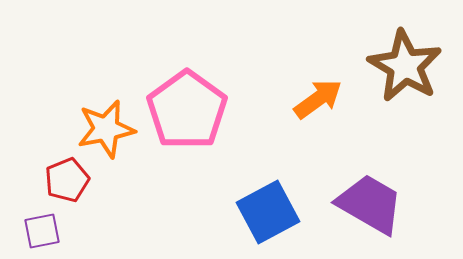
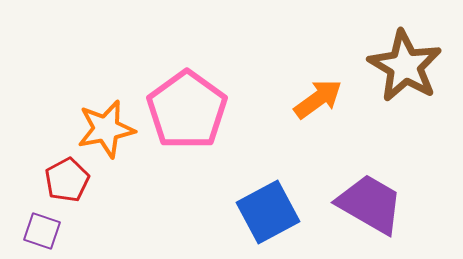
red pentagon: rotated 6 degrees counterclockwise
purple square: rotated 30 degrees clockwise
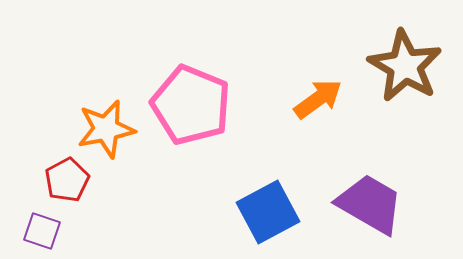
pink pentagon: moved 4 px right, 5 px up; rotated 14 degrees counterclockwise
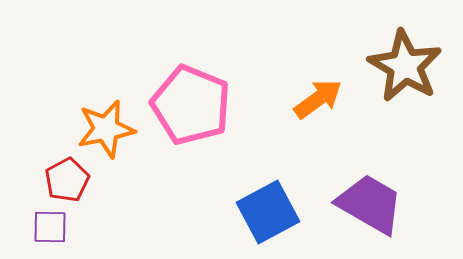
purple square: moved 8 px right, 4 px up; rotated 18 degrees counterclockwise
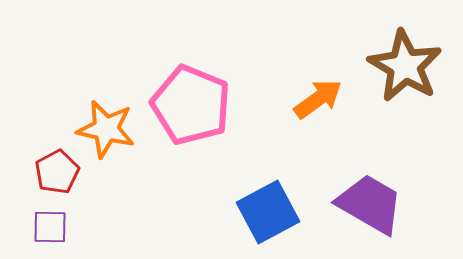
orange star: rotated 24 degrees clockwise
red pentagon: moved 10 px left, 8 px up
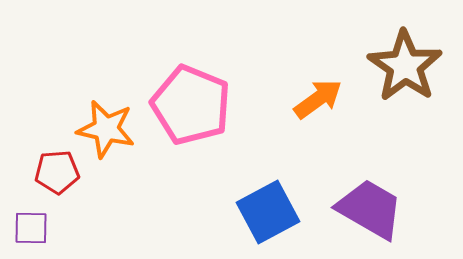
brown star: rotated 4 degrees clockwise
red pentagon: rotated 24 degrees clockwise
purple trapezoid: moved 5 px down
purple square: moved 19 px left, 1 px down
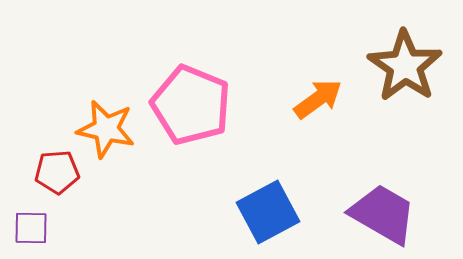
purple trapezoid: moved 13 px right, 5 px down
